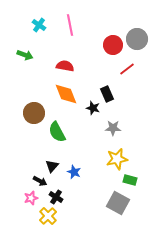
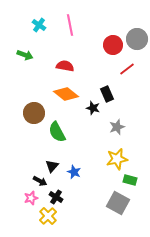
orange diamond: rotated 30 degrees counterclockwise
gray star: moved 4 px right, 1 px up; rotated 21 degrees counterclockwise
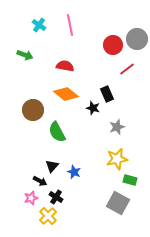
brown circle: moved 1 px left, 3 px up
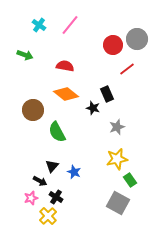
pink line: rotated 50 degrees clockwise
green rectangle: rotated 40 degrees clockwise
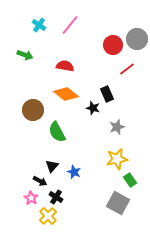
pink star: rotated 24 degrees counterclockwise
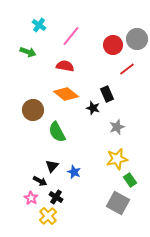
pink line: moved 1 px right, 11 px down
green arrow: moved 3 px right, 3 px up
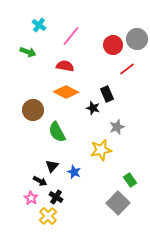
orange diamond: moved 2 px up; rotated 10 degrees counterclockwise
yellow star: moved 16 px left, 9 px up
gray square: rotated 15 degrees clockwise
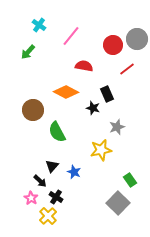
green arrow: rotated 112 degrees clockwise
red semicircle: moved 19 px right
black arrow: rotated 16 degrees clockwise
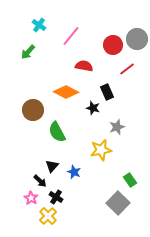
black rectangle: moved 2 px up
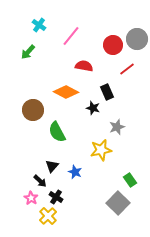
blue star: moved 1 px right
